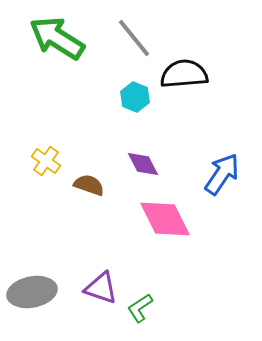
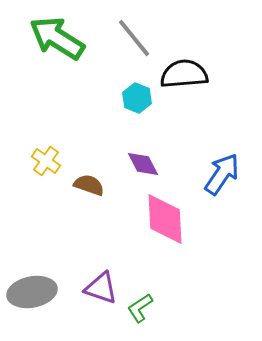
cyan hexagon: moved 2 px right, 1 px down
pink diamond: rotated 24 degrees clockwise
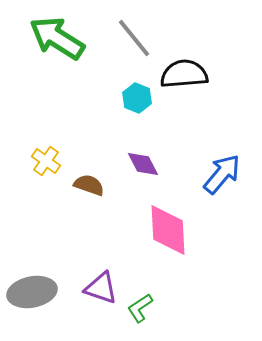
blue arrow: rotated 6 degrees clockwise
pink diamond: moved 3 px right, 11 px down
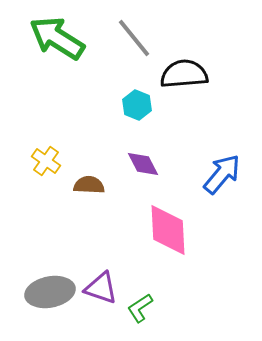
cyan hexagon: moved 7 px down
brown semicircle: rotated 16 degrees counterclockwise
gray ellipse: moved 18 px right
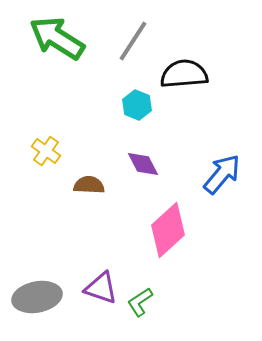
gray line: moved 1 px left, 3 px down; rotated 72 degrees clockwise
yellow cross: moved 10 px up
pink diamond: rotated 50 degrees clockwise
gray ellipse: moved 13 px left, 5 px down
green L-shape: moved 6 px up
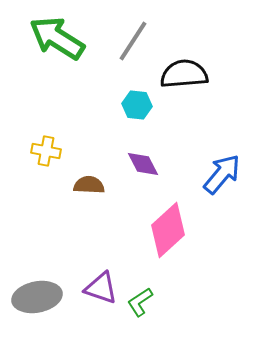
cyan hexagon: rotated 16 degrees counterclockwise
yellow cross: rotated 24 degrees counterclockwise
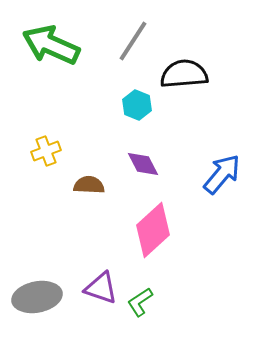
green arrow: moved 6 px left, 7 px down; rotated 8 degrees counterclockwise
cyan hexagon: rotated 16 degrees clockwise
yellow cross: rotated 32 degrees counterclockwise
pink diamond: moved 15 px left
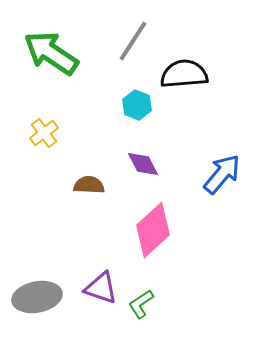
green arrow: moved 8 px down; rotated 10 degrees clockwise
yellow cross: moved 2 px left, 18 px up; rotated 16 degrees counterclockwise
green L-shape: moved 1 px right, 2 px down
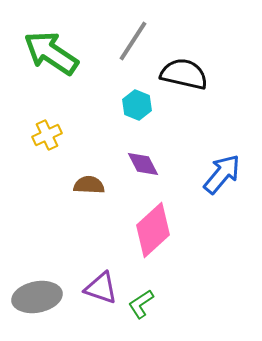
black semicircle: rotated 18 degrees clockwise
yellow cross: moved 3 px right, 2 px down; rotated 12 degrees clockwise
